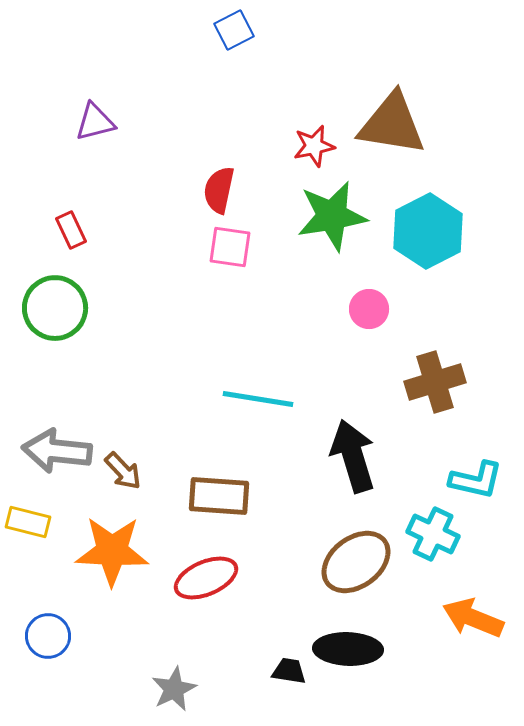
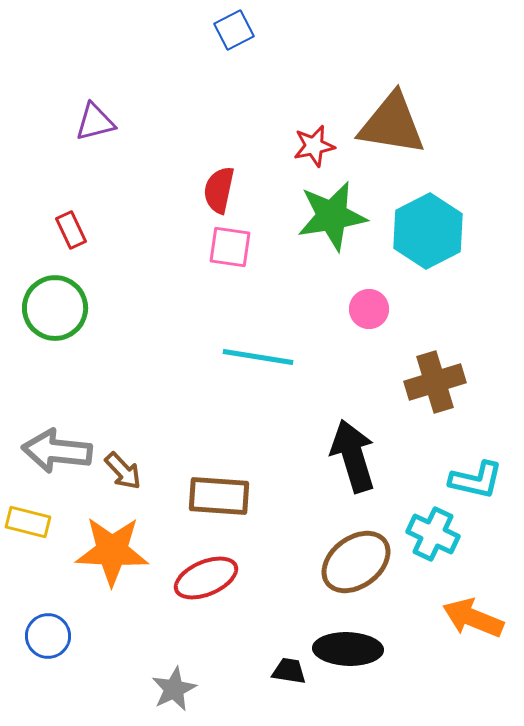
cyan line: moved 42 px up
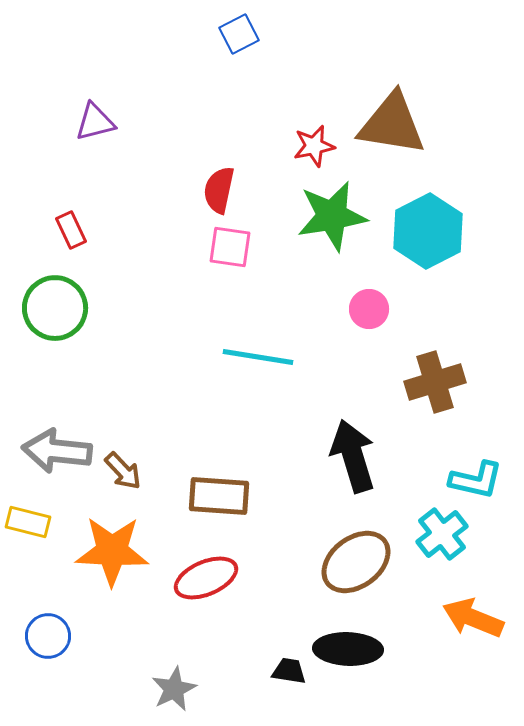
blue square: moved 5 px right, 4 px down
cyan cross: moved 9 px right; rotated 27 degrees clockwise
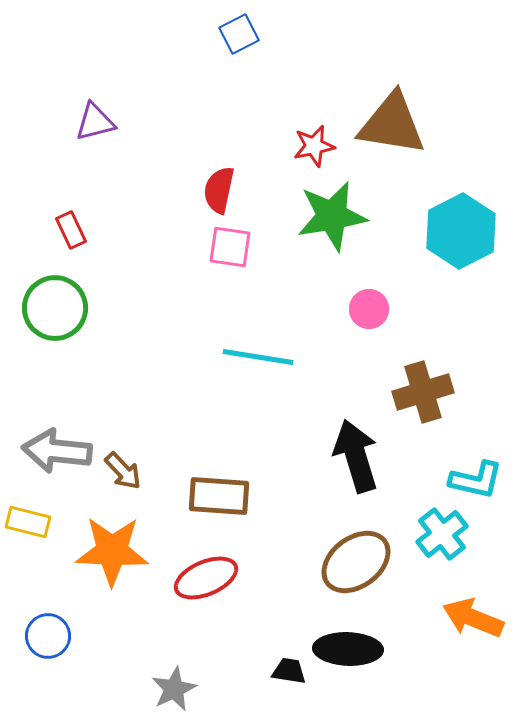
cyan hexagon: moved 33 px right
brown cross: moved 12 px left, 10 px down
black arrow: moved 3 px right
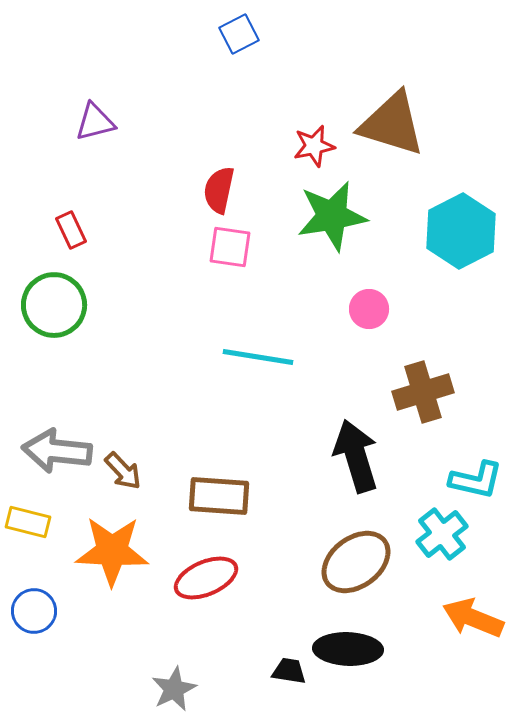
brown triangle: rotated 8 degrees clockwise
green circle: moved 1 px left, 3 px up
blue circle: moved 14 px left, 25 px up
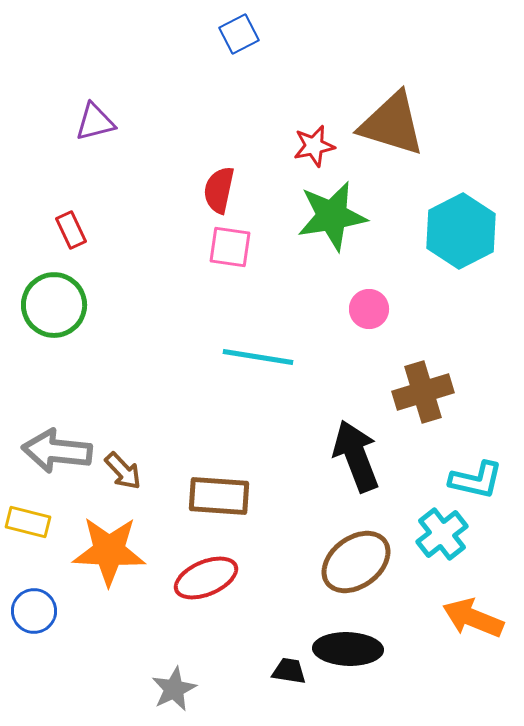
black arrow: rotated 4 degrees counterclockwise
orange star: moved 3 px left
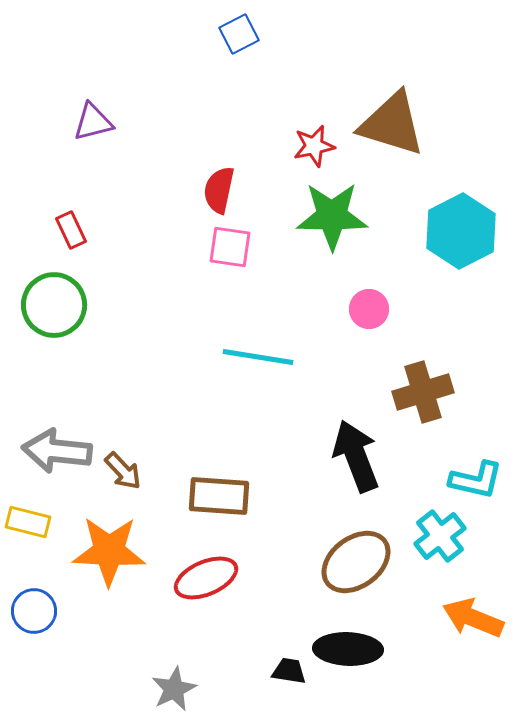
purple triangle: moved 2 px left
green star: rotated 10 degrees clockwise
cyan cross: moved 2 px left, 2 px down
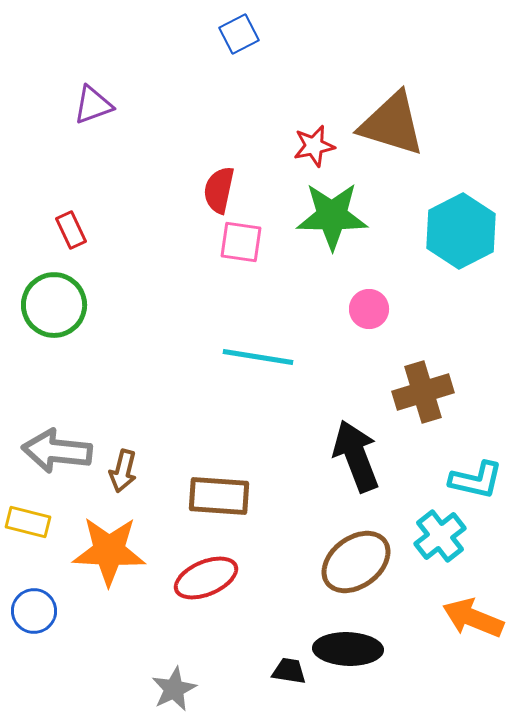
purple triangle: moved 17 px up; rotated 6 degrees counterclockwise
pink square: moved 11 px right, 5 px up
brown arrow: rotated 57 degrees clockwise
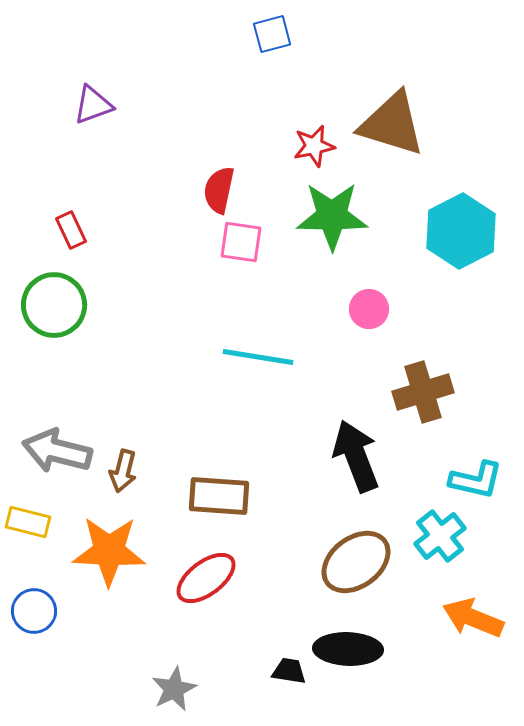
blue square: moved 33 px right; rotated 12 degrees clockwise
gray arrow: rotated 8 degrees clockwise
red ellipse: rotated 14 degrees counterclockwise
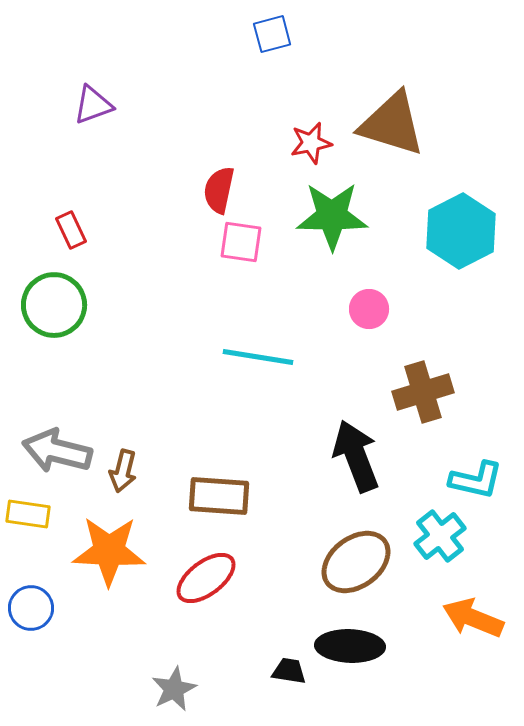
red star: moved 3 px left, 3 px up
yellow rectangle: moved 8 px up; rotated 6 degrees counterclockwise
blue circle: moved 3 px left, 3 px up
black ellipse: moved 2 px right, 3 px up
